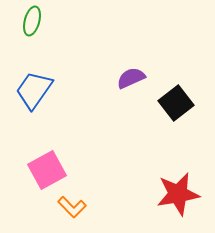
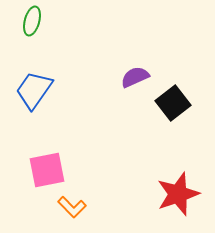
purple semicircle: moved 4 px right, 1 px up
black square: moved 3 px left
pink square: rotated 18 degrees clockwise
red star: rotated 9 degrees counterclockwise
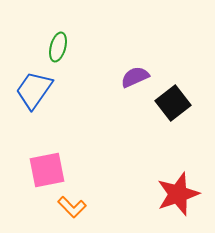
green ellipse: moved 26 px right, 26 px down
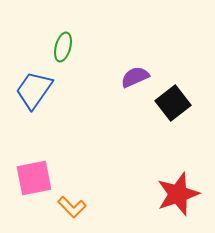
green ellipse: moved 5 px right
pink square: moved 13 px left, 8 px down
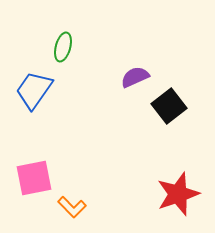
black square: moved 4 px left, 3 px down
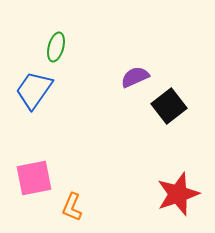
green ellipse: moved 7 px left
orange L-shape: rotated 68 degrees clockwise
